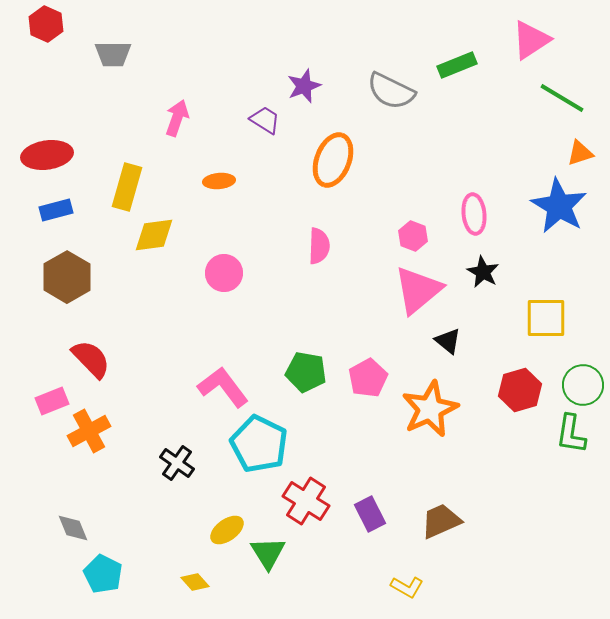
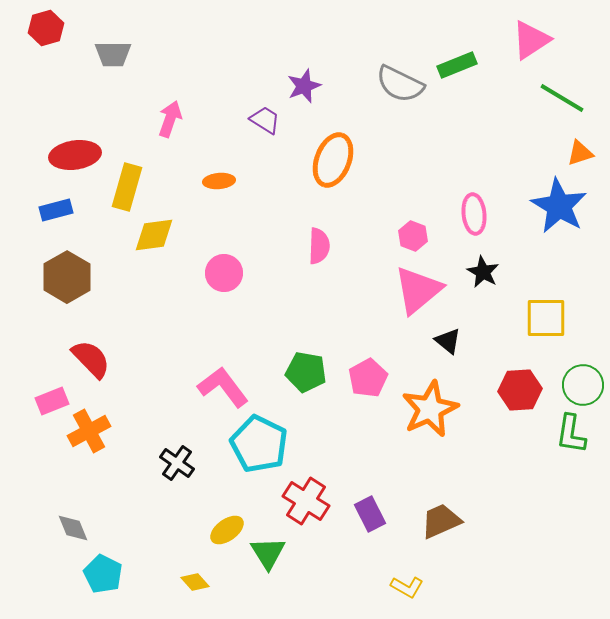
red hexagon at (46, 24): moved 4 px down; rotated 20 degrees clockwise
gray semicircle at (391, 91): moved 9 px right, 7 px up
pink arrow at (177, 118): moved 7 px left, 1 px down
red ellipse at (47, 155): moved 28 px right
red hexagon at (520, 390): rotated 12 degrees clockwise
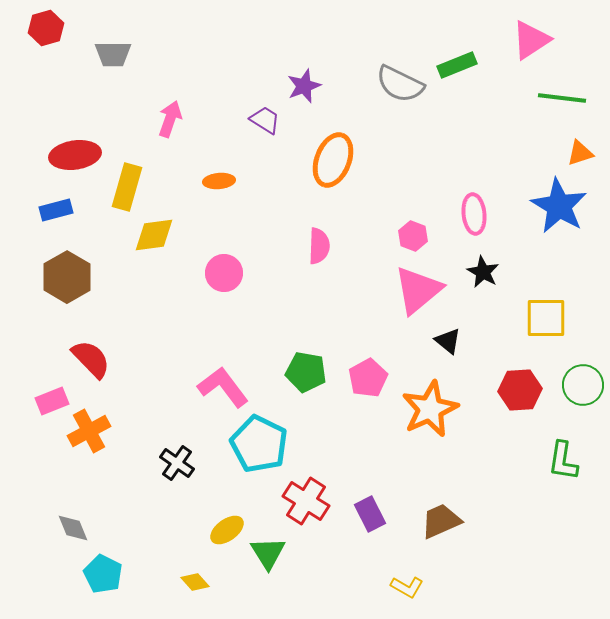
green line at (562, 98): rotated 24 degrees counterclockwise
green L-shape at (571, 434): moved 8 px left, 27 px down
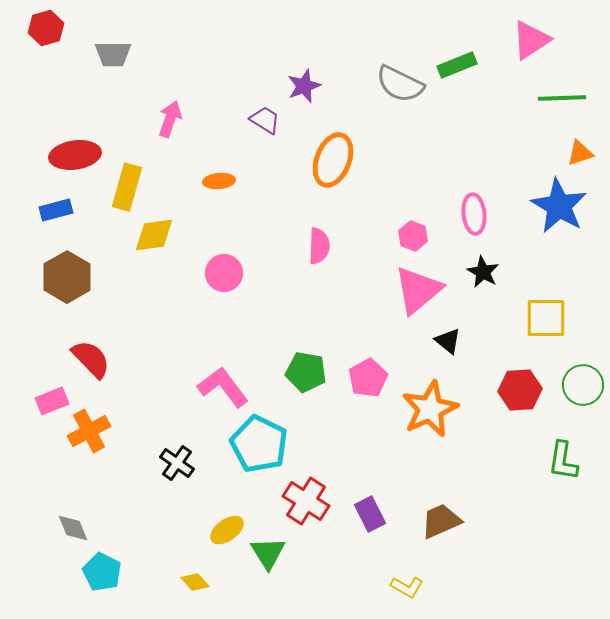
green line at (562, 98): rotated 9 degrees counterclockwise
cyan pentagon at (103, 574): moved 1 px left, 2 px up
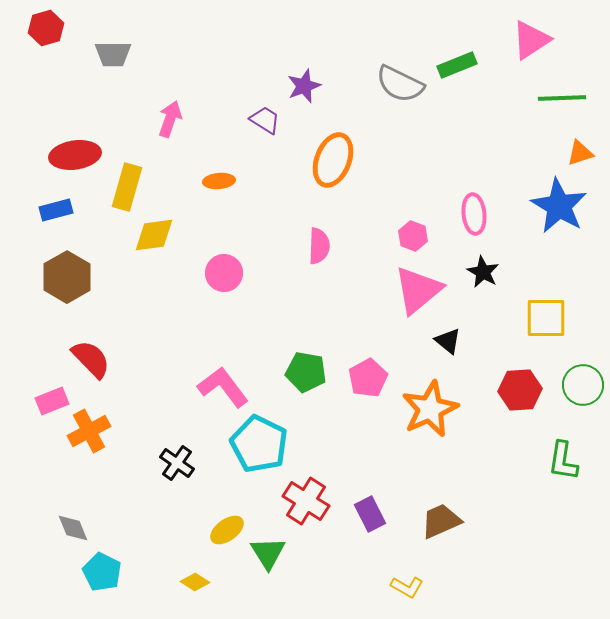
yellow diamond at (195, 582): rotated 16 degrees counterclockwise
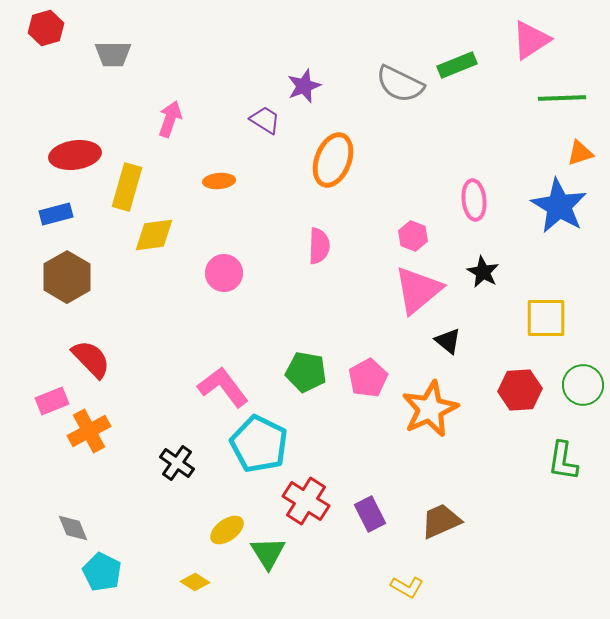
blue rectangle at (56, 210): moved 4 px down
pink ellipse at (474, 214): moved 14 px up
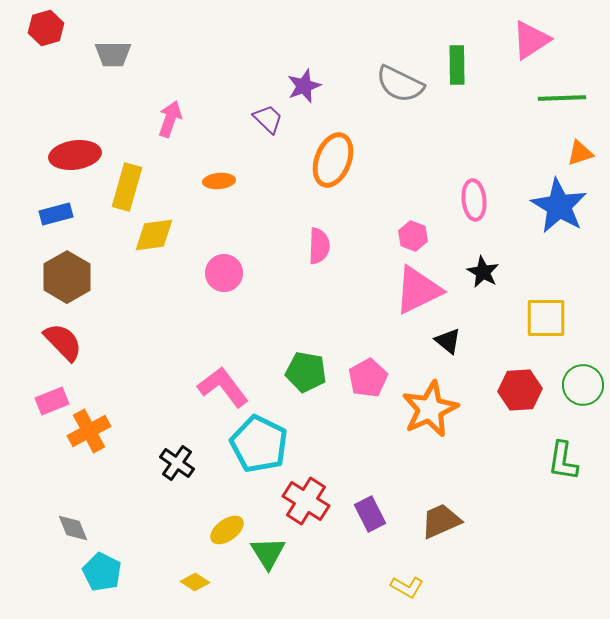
green rectangle at (457, 65): rotated 69 degrees counterclockwise
purple trapezoid at (265, 120): moved 3 px right, 1 px up; rotated 12 degrees clockwise
pink triangle at (418, 290): rotated 14 degrees clockwise
red semicircle at (91, 359): moved 28 px left, 17 px up
